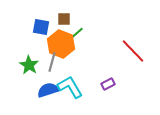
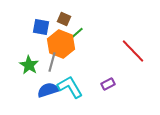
brown square: rotated 24 degrees clockwise
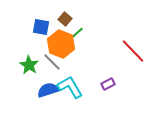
brown square: moved 1 px right; rotated 16 degrees clockwise
gray line: rotated 60 degrees counterclockwise
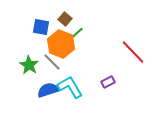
red line: moved 1 px down
purple rectangle: moved 2 px up
